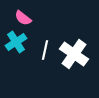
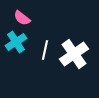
pink semicircle: moved 1 px left
white cross: rotated 20 degrees clockwise
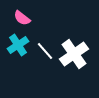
cyan cross: moved 2 px right, 3 px down
white line: moved 1 px down; rotated 54 degrees counterclockwise
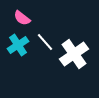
white line: moved 9 px up
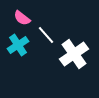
white line: moved 1 px right, 7 px up
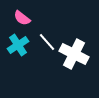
white line: moved 1 px right, 7 px down
white cross: rotated 28 degrees counterclockwise
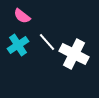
pink semicircle: moved 2 px up
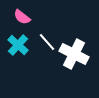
pink semicircle: moved 1 px down
cyan cross: rotated 15 degrees counterclockwise
